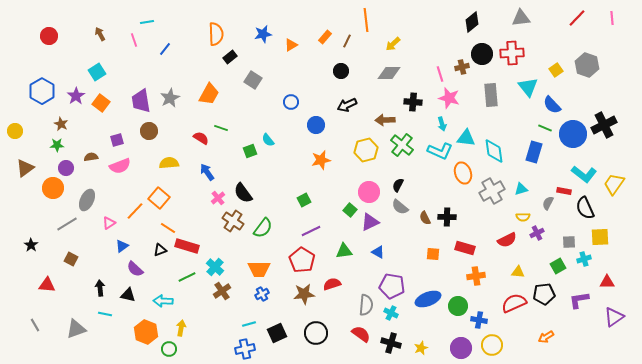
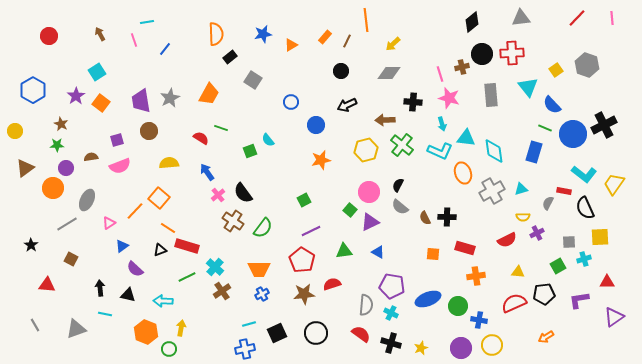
blue hexagon at (42, 91): moved 9 px left, 1 px up
pink cross at (218, 198): moved 3 px up
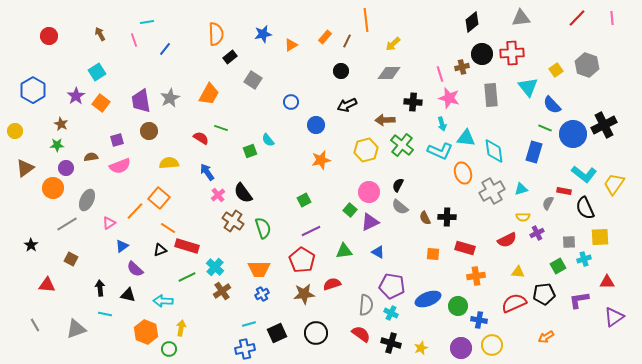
green semicircle at (263, 228): rotated 55 degrees counterclockwise
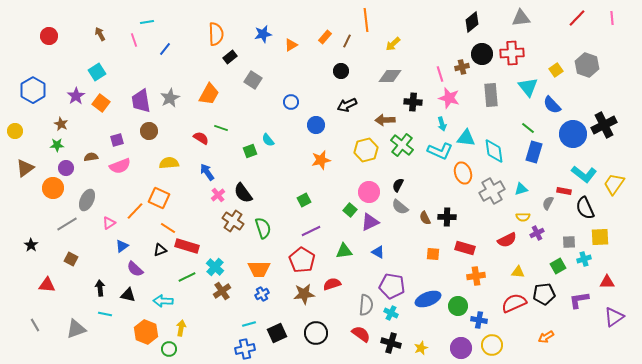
gray diamond at (389, 73): moved 1 px right, 3 px down
green line at (545, 128): moved 17 px left; rotated 16 degrees clockwise
orange square at (159, 198): rotated 15 degrees counterclockwise
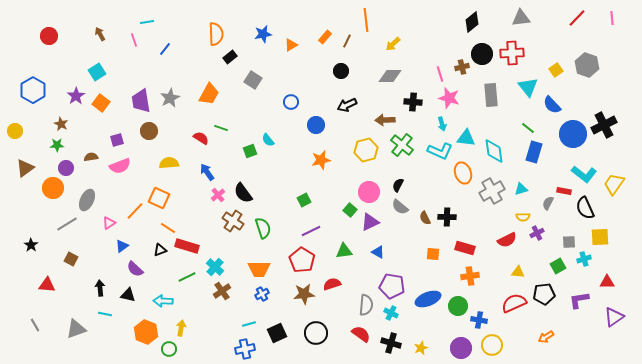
orange cross at (476, 276): moved 6 px left
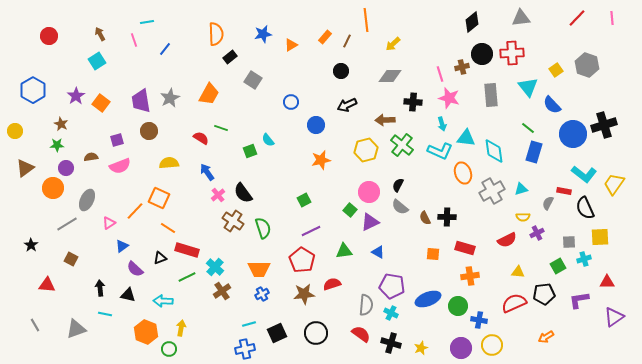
cyan square at (97, 72): moved 11 px up
black cross at (604, 125): rotated 10 degrees clockwise
red rectangle at (187, 246): moved 4 px down
black triangle at (160, 250): moved 8 px down
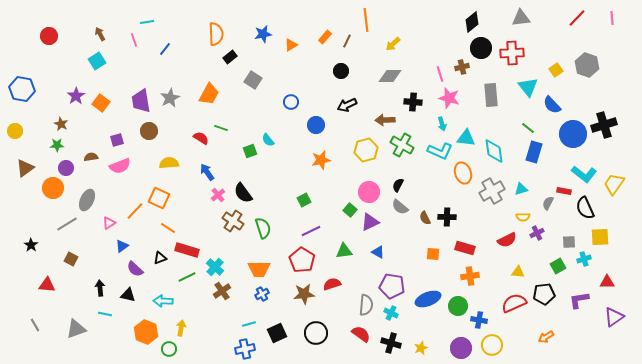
black circle at (482, 54): moved 1 px left, 6 px up
blue hexagon at (33, 90): moved 11 px left, 1 px up; rotated 20 degrees counterclockwise
green cross at (402, 145): rotated 10 degrees counterclockwise
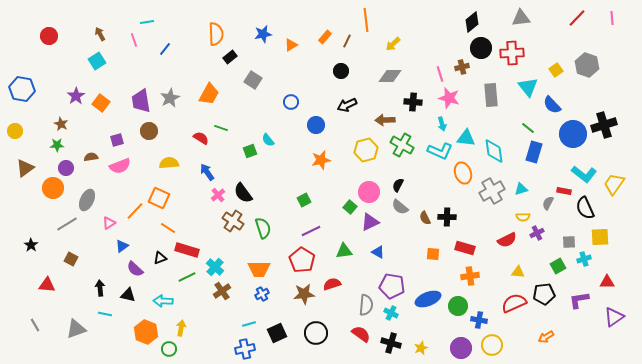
green square at (350, 210): moved 3 px up
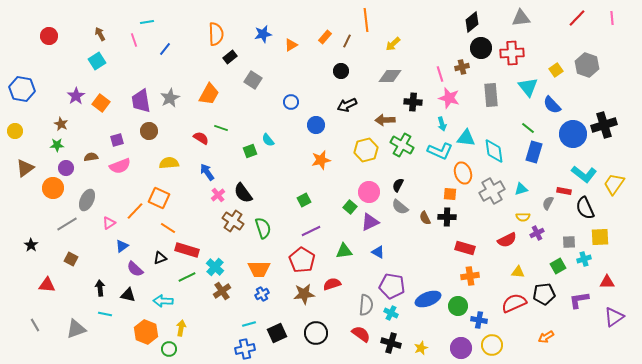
orange square at (433, 254): moved 17 px right, 60 px up
